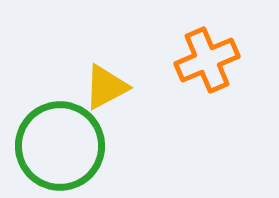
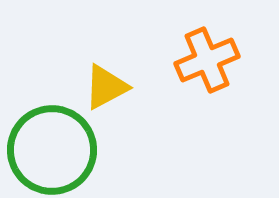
green circle: moved 8 px left, 4 px down
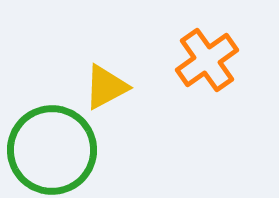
orange cross: rotated 12 degrees counterclockwise
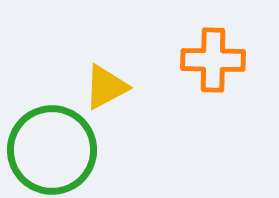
orange cross: moved 6 px right; rotated 36 degrees clockwise
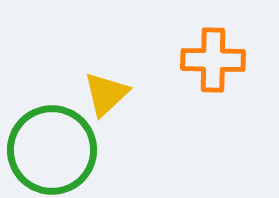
yellow triangle: moved 7 px down; rotated 15 degrees counterclockwise
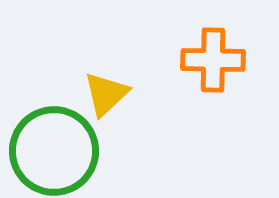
green circle: moved 2 px right, 1 px down
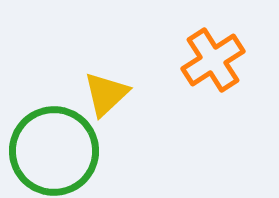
orange cross: rotated 34 degrees counterclockwise
